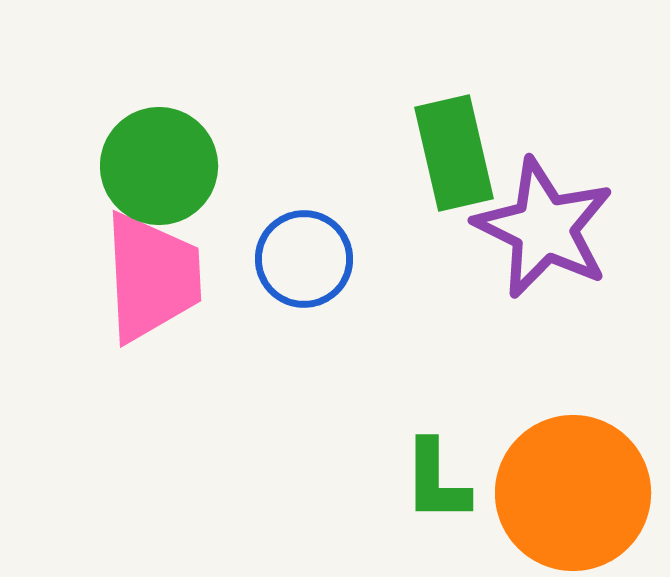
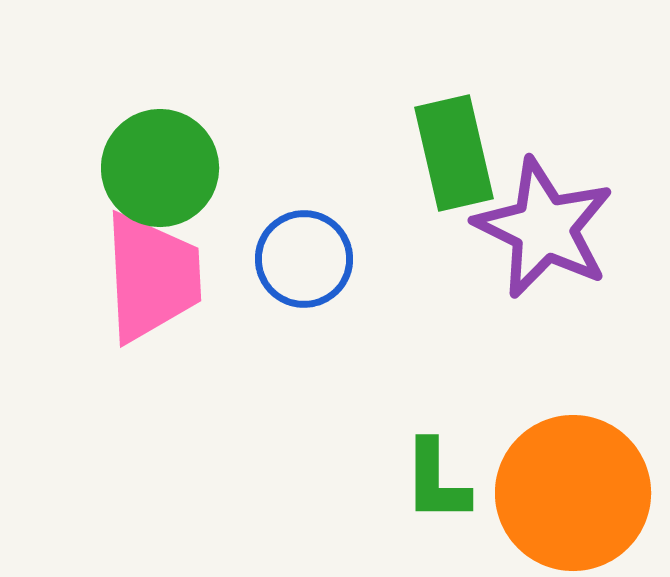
green circle: moved 1 px right, 2 px down
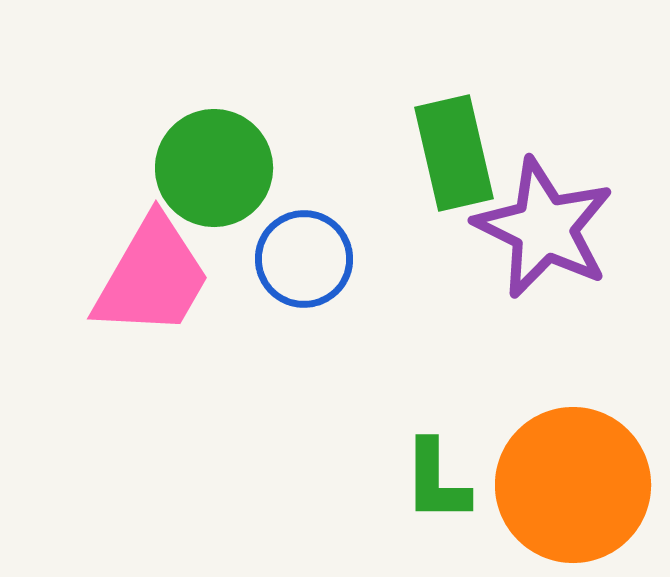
green circle: moved 54 px right
pink trapezoid: rotated 33 degrees clockwise
orange circle: moved 8 px up
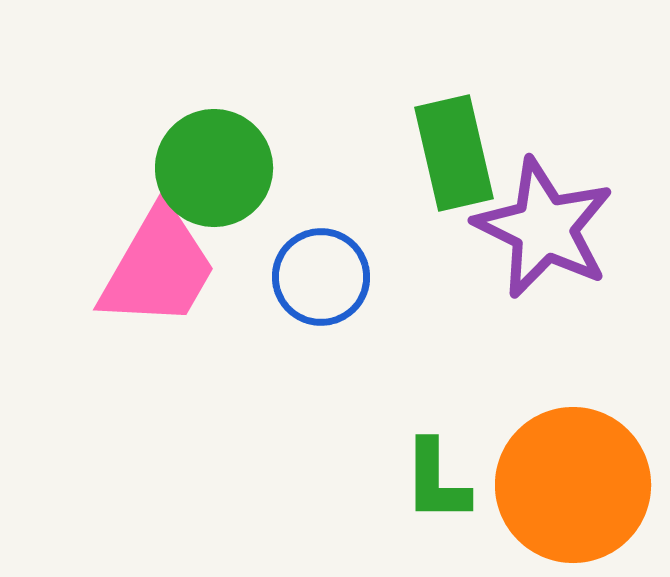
blue circle: moved 17 px right, 18 px down
pink trapezoid: moved 6 px right, 9 px up
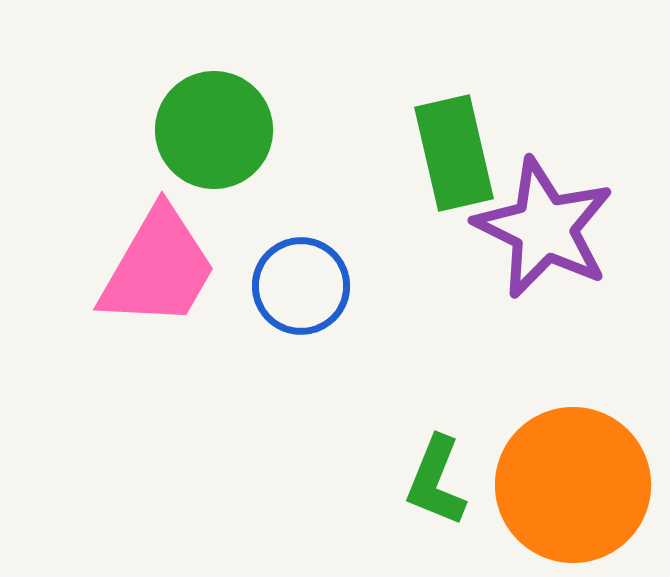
green circle: moved 38 px up
blue circle: moved 20 px left, 9 px down
green L-shape: rotated 22 degrees clockwise
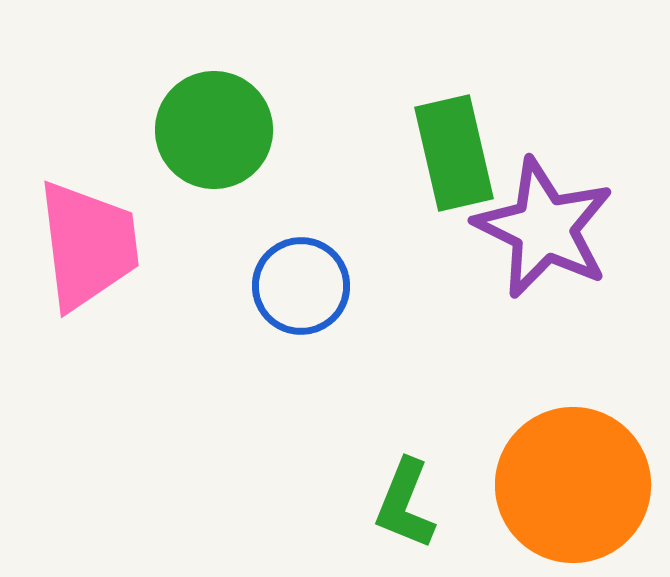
pink trapezoid: moved 70 px left, 23 px up; rotated 37 degrees counterclockwise
green L-shape: moved 31 px left, 23 px down
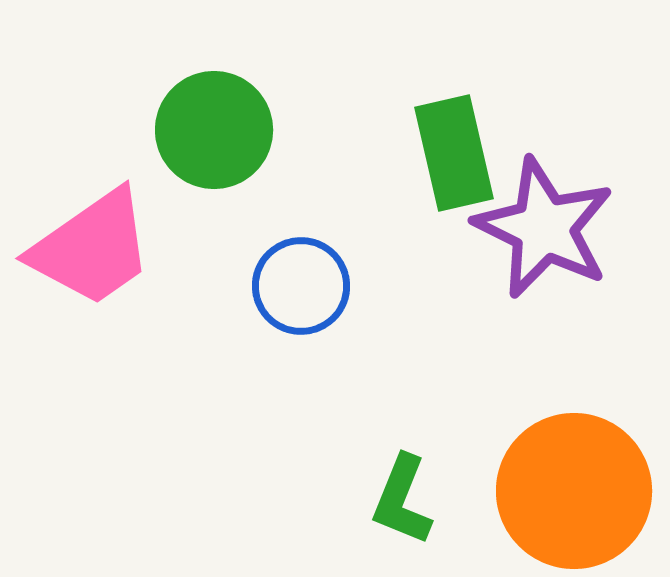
pink trapezoid: moved 4 px right, 3 px down; rotated 62 degrees clockwise
orange circle: moved 1 px right, 6 px down
green L-shape: moved 3 px left, 4 px up
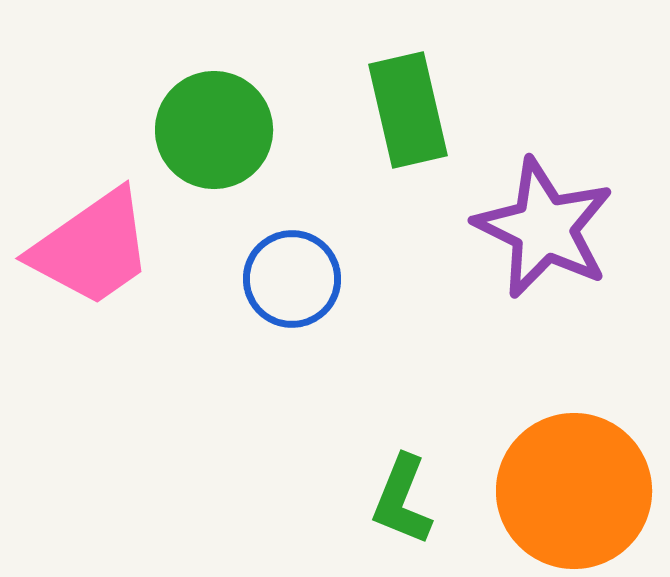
green rectangle: moved 46 px left, 43 px up
blue circle: moved 9 px left, 7 px up
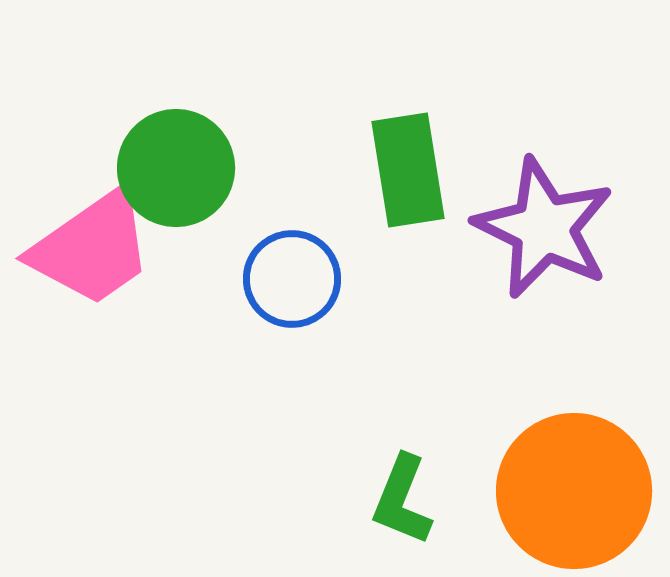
green rectangle: moved 60 px down; rotated 4 degrees clockwise
green circle: moved 38 px left, 38 px down
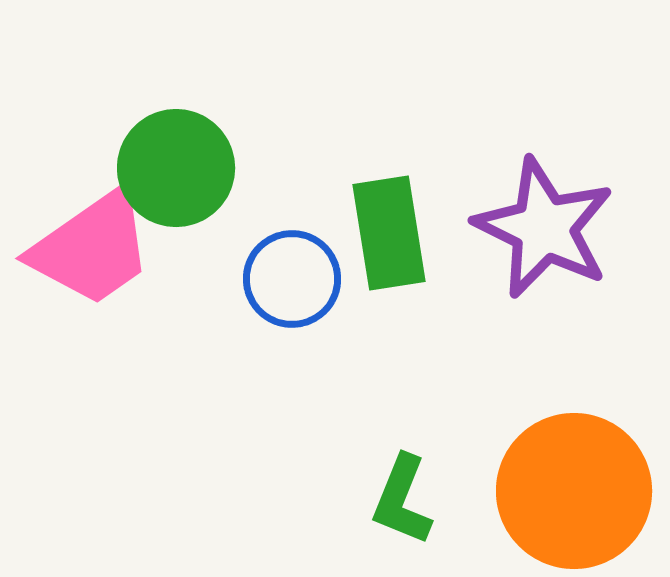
green rectangle: moved 19 px left, 63 px down
